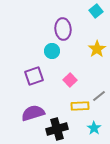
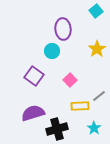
purple square: rotated 36 degrees counterclockwise
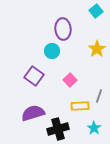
gray line: rotated 32 degrees counterclockwise
black cross: moved 1 px right
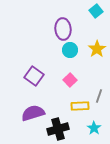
cyan circle: moved 18 px right, 1 px up
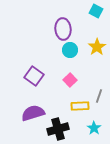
cyan square: rotated 24 degrees counterclockwise
yellow star: moved 2 px up
